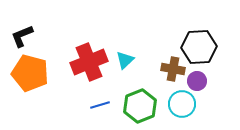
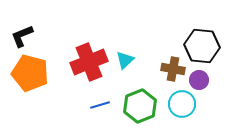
black hexagon: moved 3 px right, 1 px up; rotated 8 degrees clockwise
purple circle: moved 2 px right, 1 px up
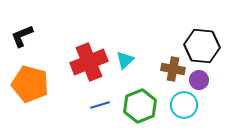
orange pentagon: moved 11 px down
cyan circle: moved 2 px right, 1 px down
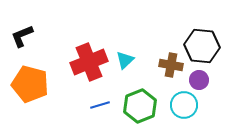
brown cross: moved 2 px left, 4 px up
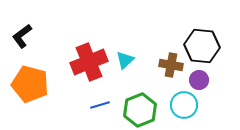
black L-shape: rotated 15 degrees counterclockwise
green hexagon: moved 4 px down
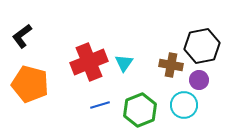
black hexagon: rotated 16 degrees counterclockwise
cyan triangle: moved 1 px left, 3 px down; rotated 12 degrees counterclockwise
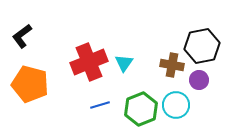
brown cross: moved 1 px right
cyan circle: moved 8 px left
green hexagon: moved 1 px right, 1 px up
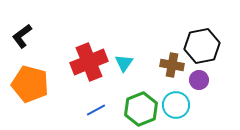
blue line: moved 4 px left, 5 px down; rotated 12 degrees counterclockwise
